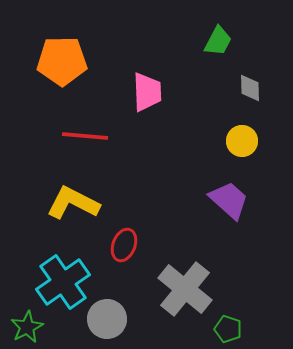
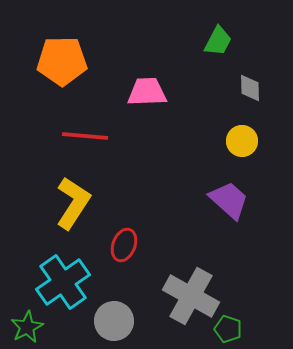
pink trapezoid: rotated 90 degrees counterclockwise
yellow L-shape: rotated 96 degrees clockwise
gray cross: moved 6 px right, 7 px down; rotated 10 degrees counterclockwise
gray circle: moved 7 px right, 2 px down
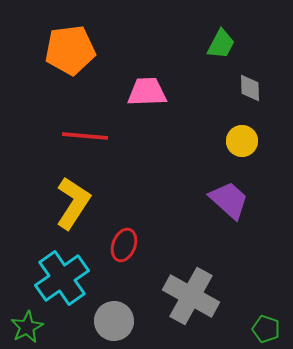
green trapezoid: moved 3 px right, 3 px down
orange pentagon: moved 8 px right, 11 px up; rotated 6 degrees counterclockwise
cyan cross: moved 1 px left, 4 px up
green pentagon: moved 38 px right
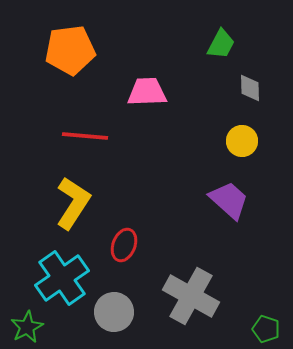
gray circle: moved 9 px up
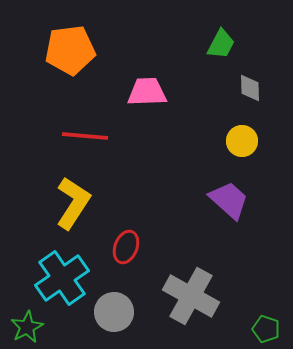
red ellipse: moved 2 px right, 2 px down
